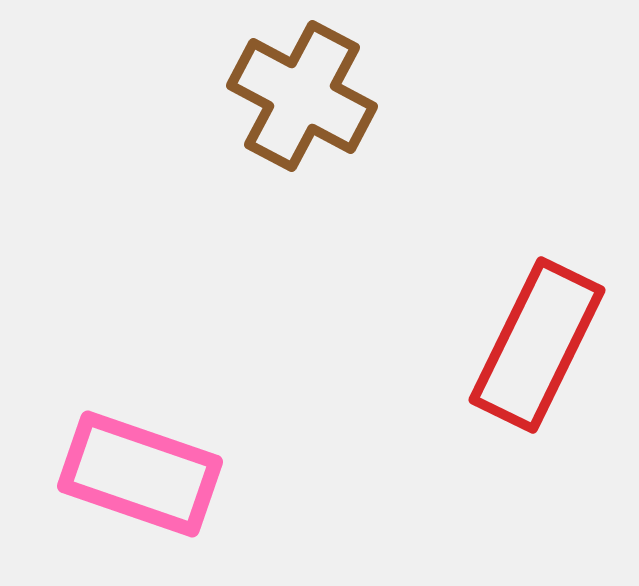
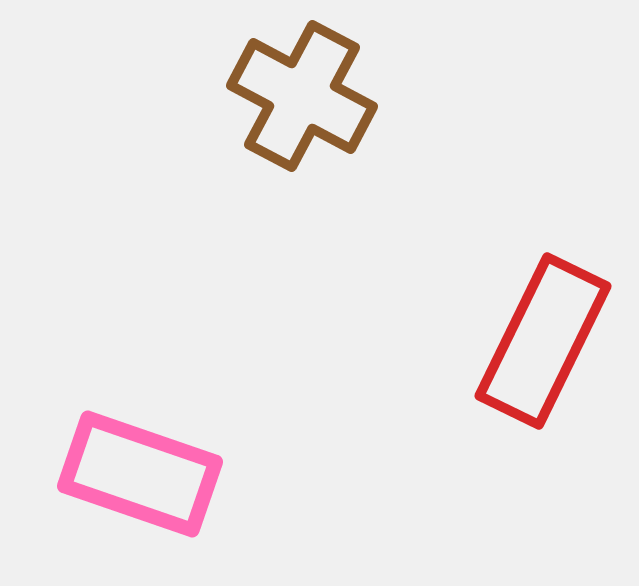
red rectangle: moved 6 px right, 4 px up
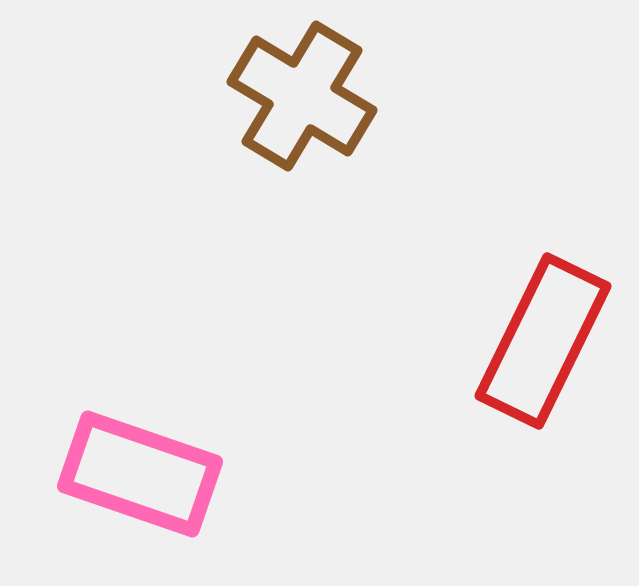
brown cross: rotated 3 degrees clockwise
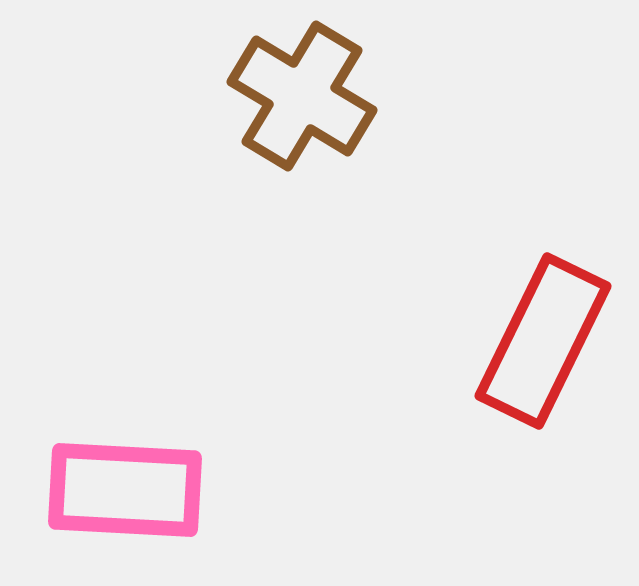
pink rectangle: moved 15 px left, 16 px down; rotated 16 degrees counterclockwise
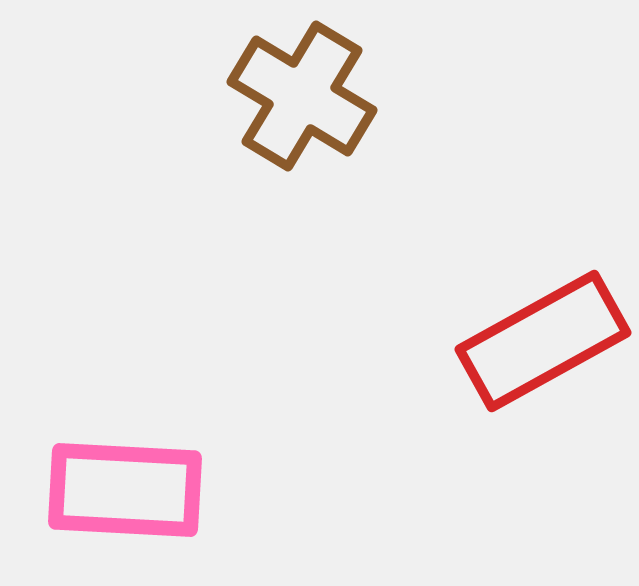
red rectangle: rotated 35 degrees clockwise
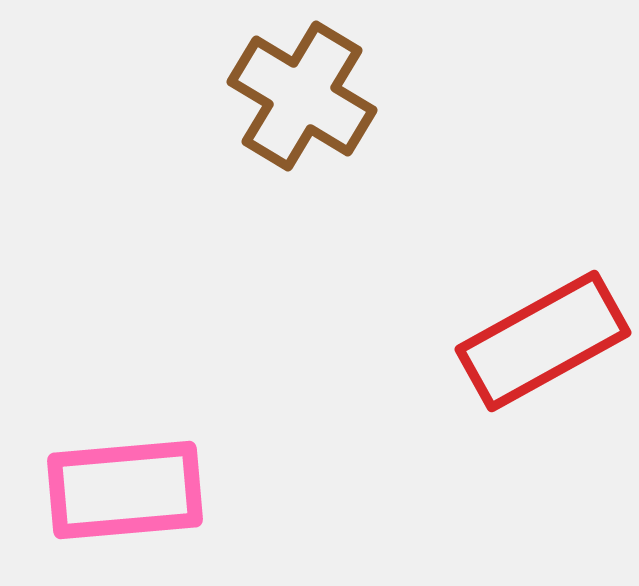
pink rectangle: rotated 8 degrees counterclockwise
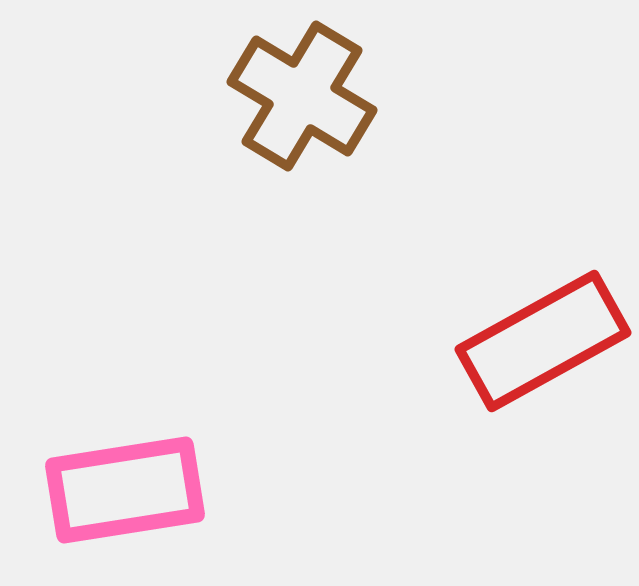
pink rectangle: rotated 4 degrees counterclockwise
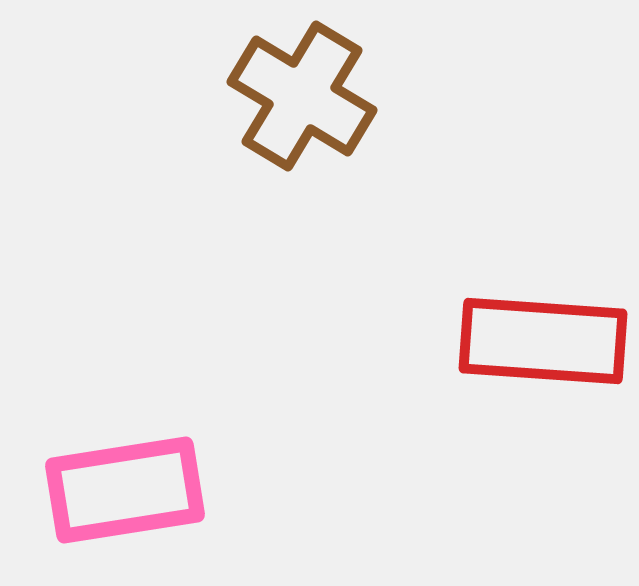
red rectangle: rotated 33 degrees clockwise
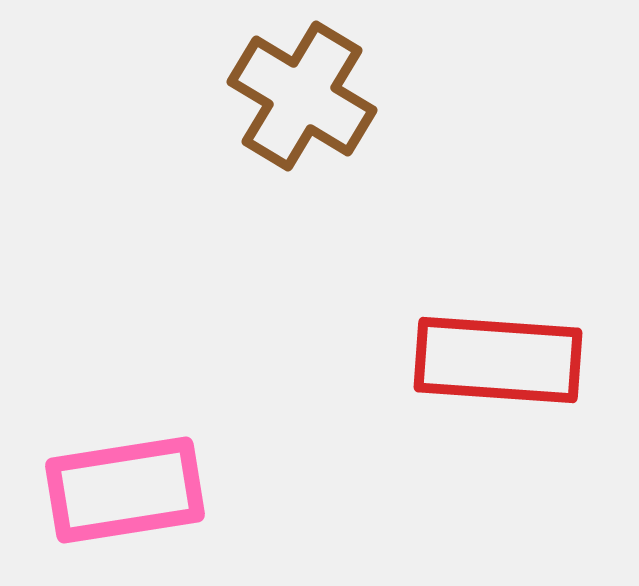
red rectangle: moved 45 px left, 19 px down
